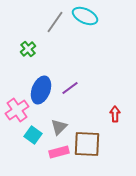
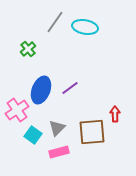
cyan ellipse: moved 11 px down; rotated 15 degrees counterclockwise
gray triangle: moved 2 px left, 1 px down
brown square: moved 5 px right, 12 px up; rotated 8 degrees counterclockwise
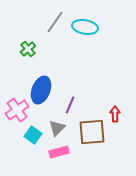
purple line: moved 17 px down; rotated 30 degrees counterclockwise
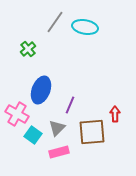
pink cross: moved 4 px down; rotated 25 degrees counterclockwise
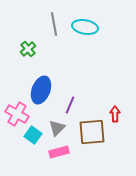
gray line: moved 1 px left, 2 px down; rotated 45 degrees counterclockwise
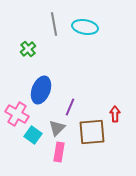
purple line: moved 2 px down
pink rectangle: rotated 66 degrees counterclockwise
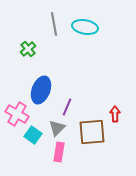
purple line: moved 3 px left
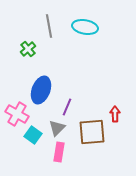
gray line: moved 5 px left, 2 px down
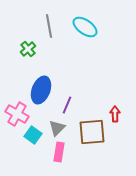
cyan ellipse: rotated 25 degrees clockwise
purple line: moved 2 px up
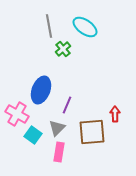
green cross: moved 35 px right
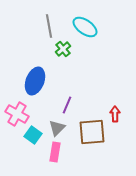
blue ellipse: moved 6 px left, 9 px up
pink rectangle: moved 4 px left
